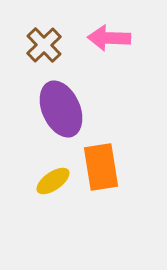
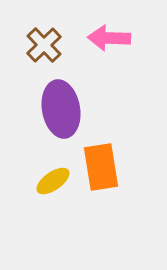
purple ellipse: rotated 14 degrees clockwise
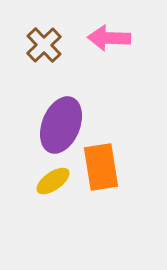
purple ellipse: moved 16 px down; rotated 32 degrees clockwise
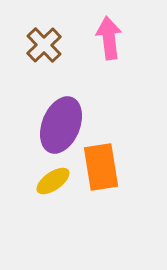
pink arrow: rotated 81 degrees clockwise
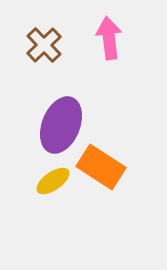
orange rectangle: rotated 48 degrees counterclockwise
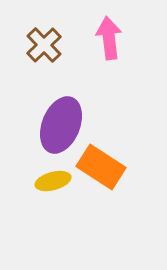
yellow ellipse: rotated 20 degrees clockwise
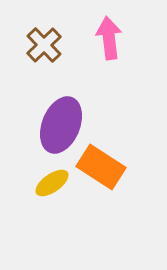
yellow ellipse: moved 1 px left, 2 px down; rotated 20 degrees counterclockwise
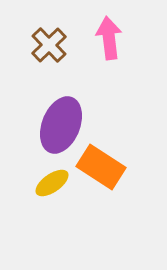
brown cross: moved 5 px right
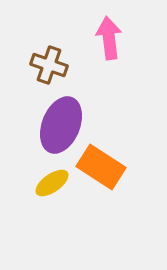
brown cross: moved 20 px down; rotated 27 degrees counterclockwise
